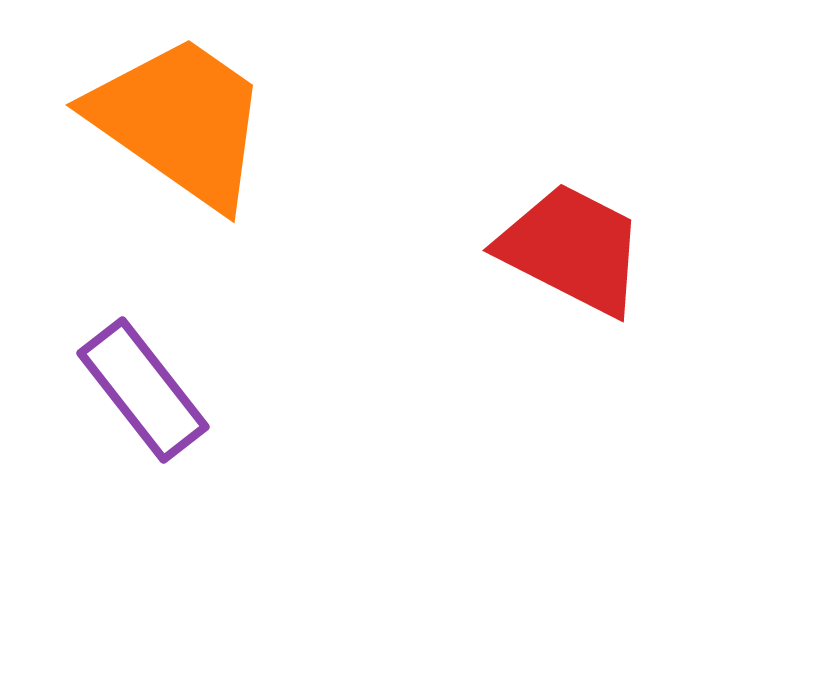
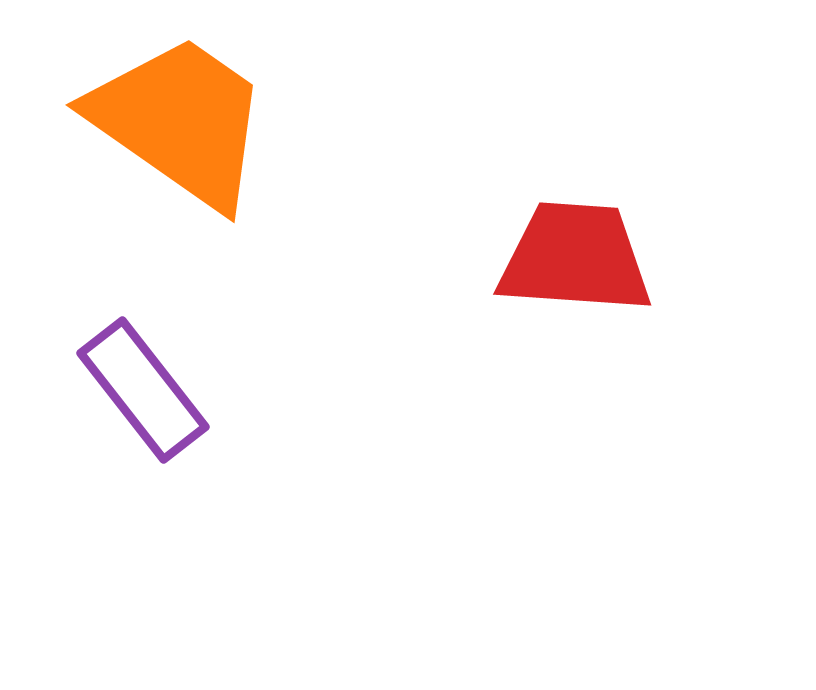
red trapezoid: moved 3 px right, 9 px down; rotated 23 degrees counterclockwise
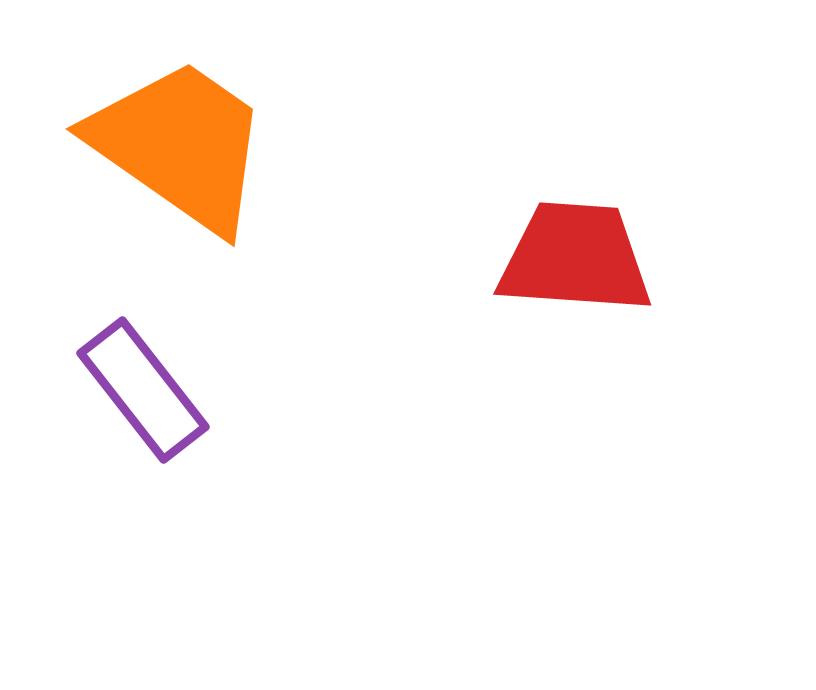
orange trapezoid: moved 24 px down
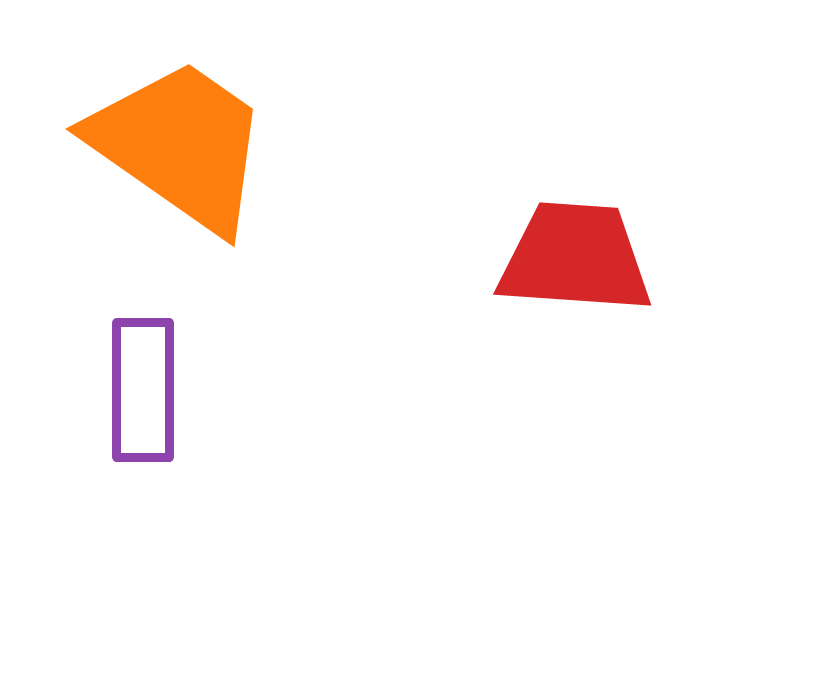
purple rectangle: rotated 38 degrees clockwise
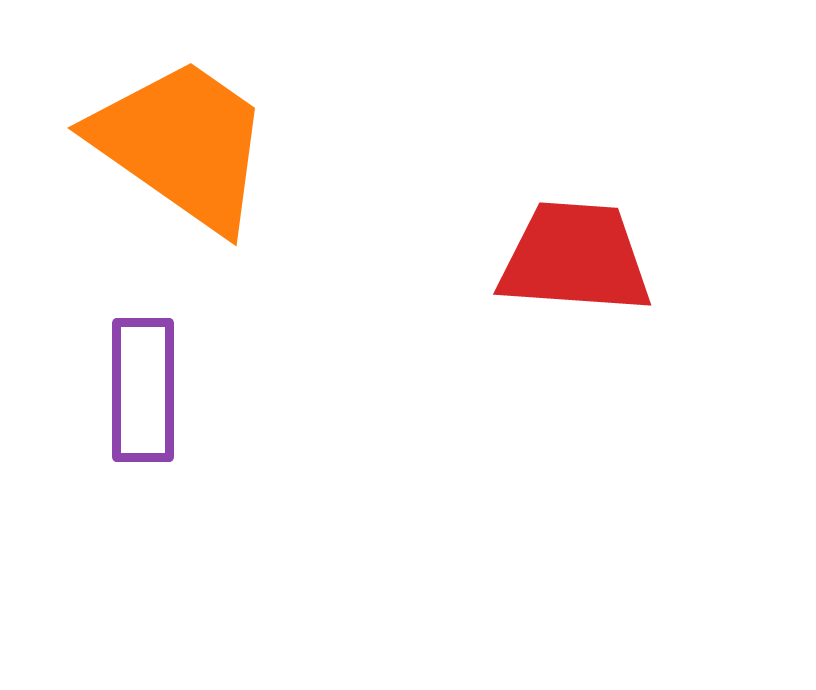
orange trapezoid: moved 2 px right, 1 px up
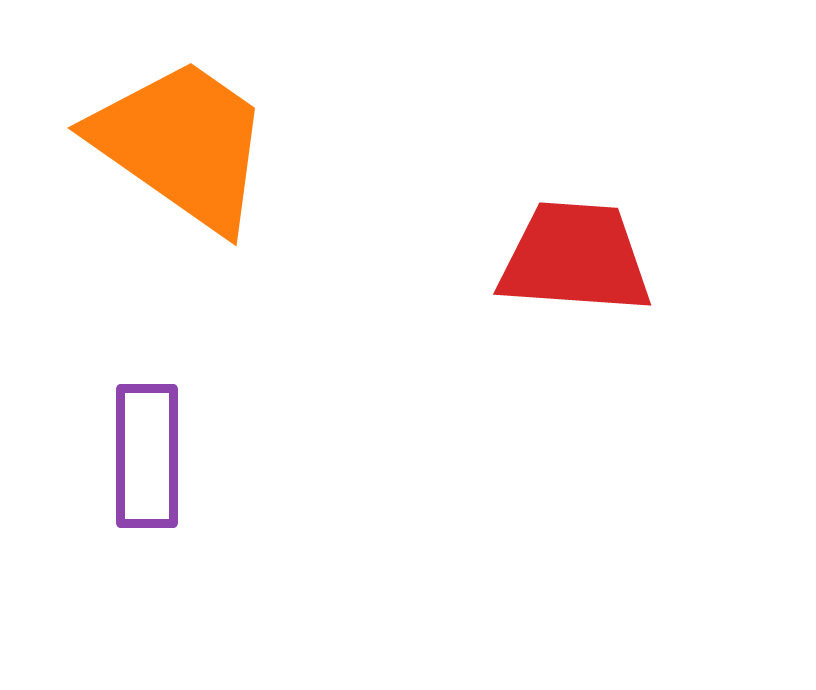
purple rectangle: moved 4 px right, 66 px down
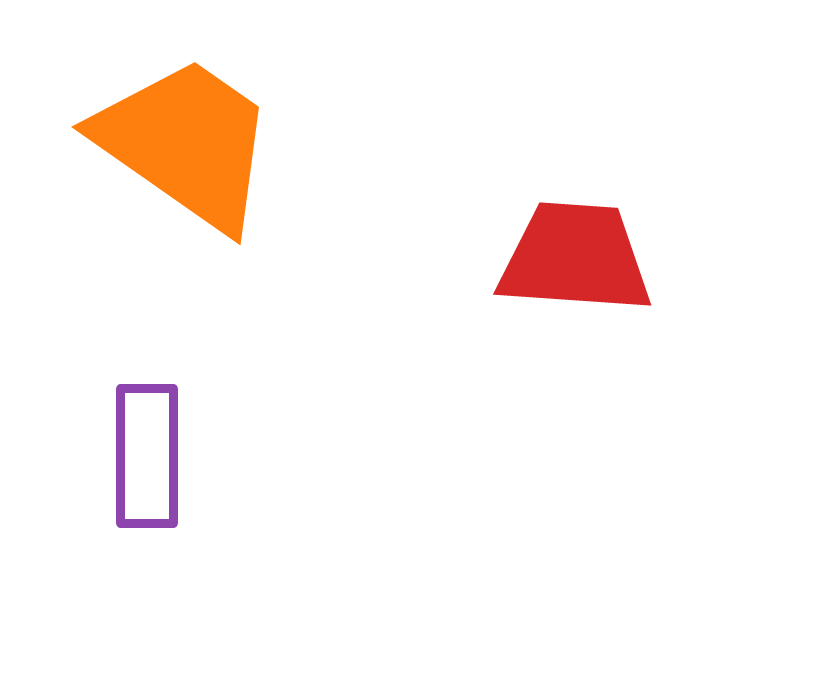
orange trapezoid: moved 4 px right, 1 px up
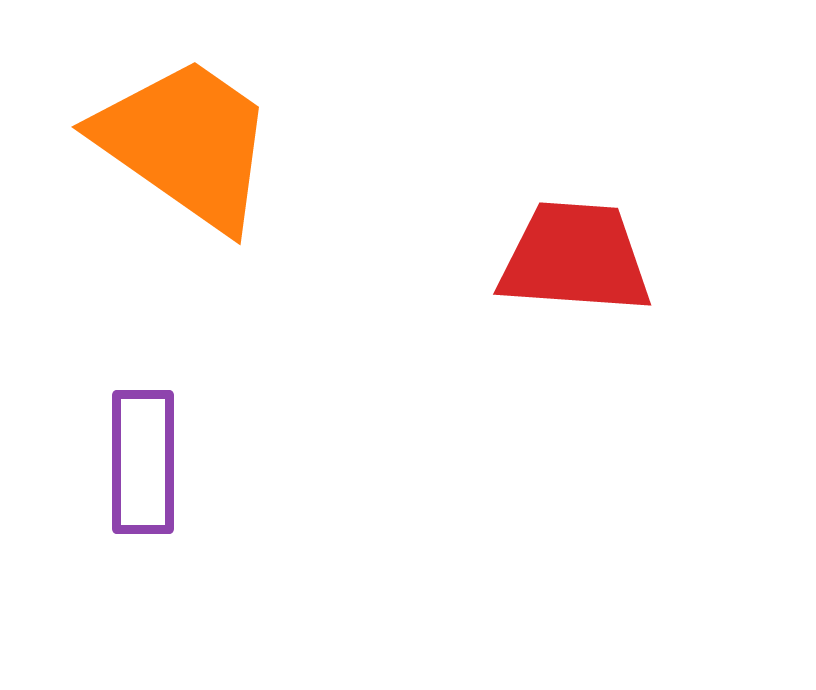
purple rectangle: moved 4 px left, 6 px down
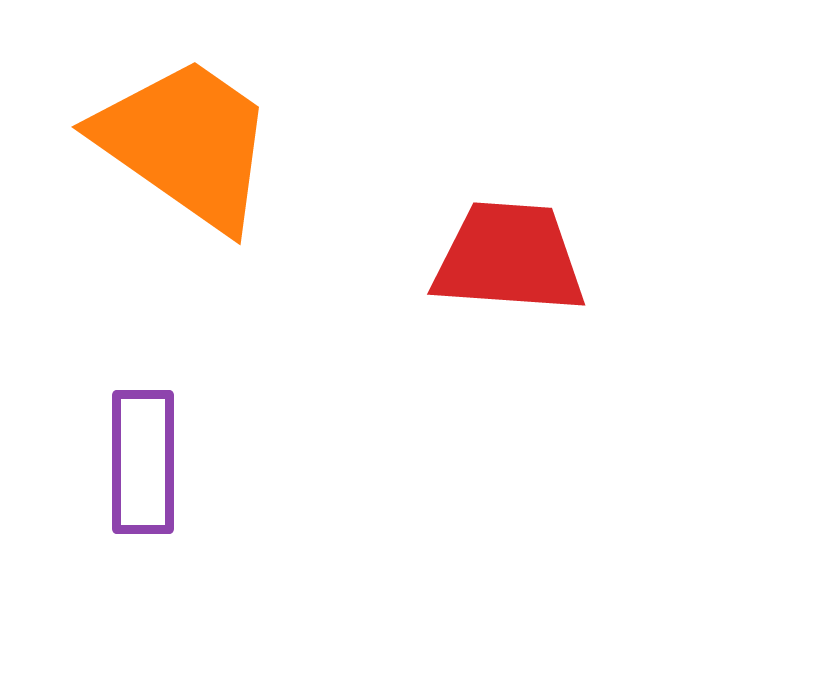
red trapezoid: moved 66 px left
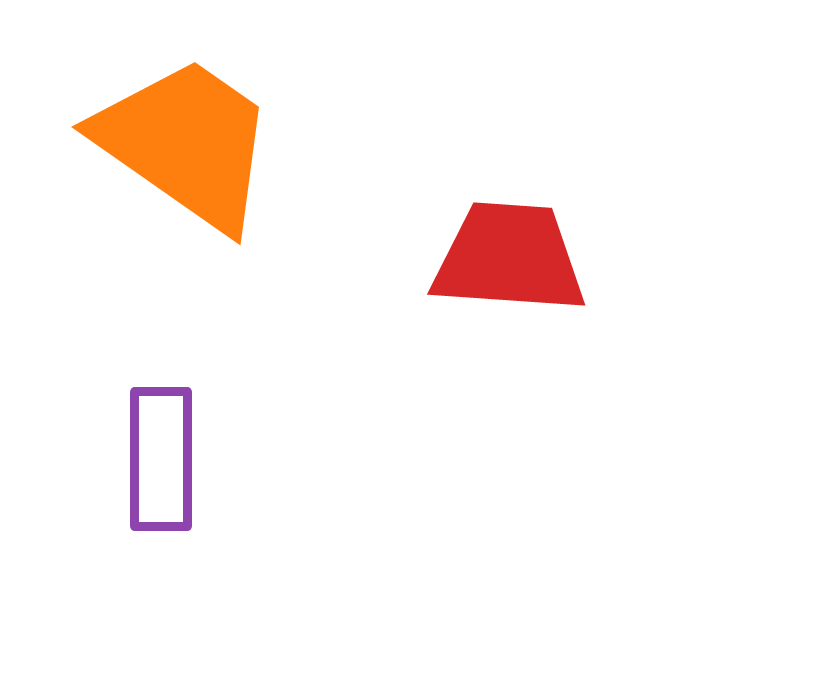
purple rectangle: moved 18 px right, 3 px up
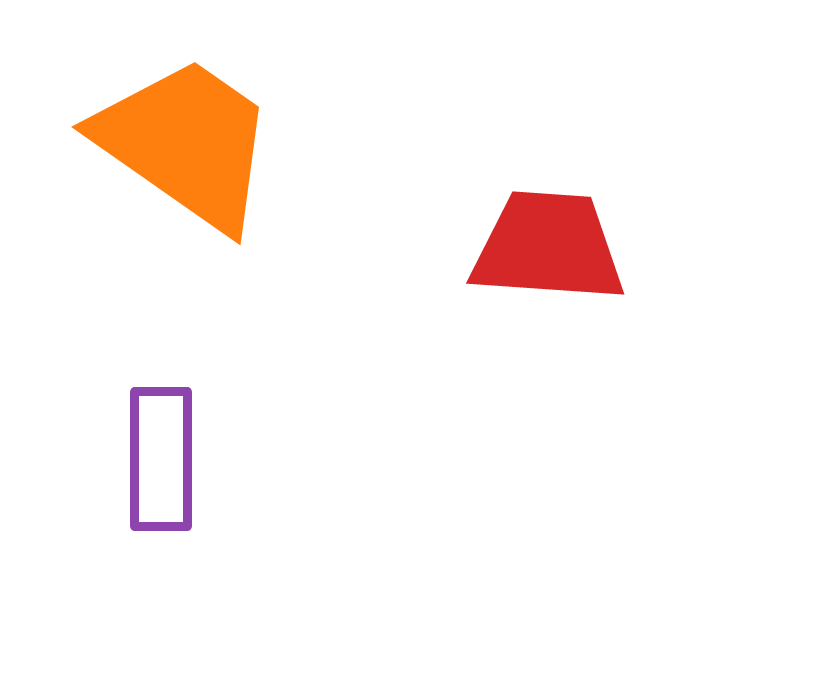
red trapezoid: moved 39 px right, 11 px up
